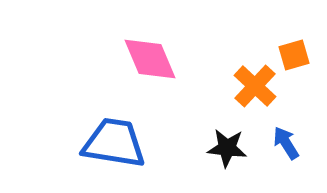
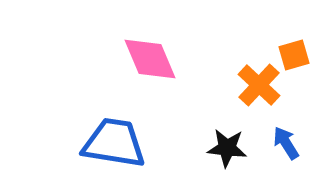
orange cross: moved 4 px right, 1 px up
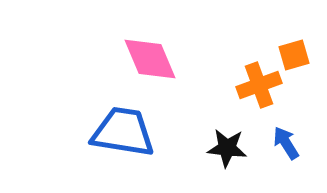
orange cross: rotated 27 degrees clockwise
blue trapezoid: moved 9 px right, 11 px up
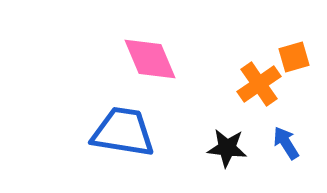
orange square: moved 2 px down
orange cross: moved 1 px up; rotated 15 degrees counterclockwise
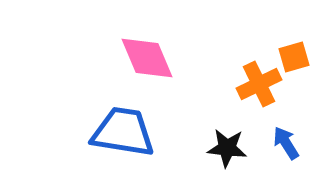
pink diamond: moved 3 px left, 1 px up
orange cross: rotated 9 degrees clockwise
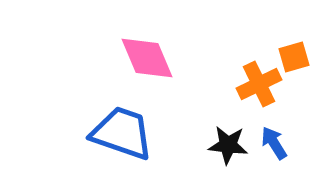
blue trapezoid: moved 1 px left, 1 px down; rotated 10 degrees clockwise
blue arrow: moved 12 px left
black star: moved 1 px right, 3 px up
